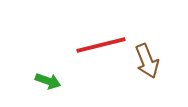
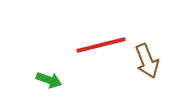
green arrow: moved 1 px right, 1 px up
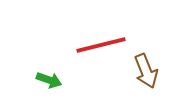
brown arrow: moved 1 px left, 10 px down
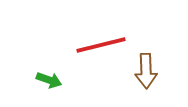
brown arrow: rotated 20 degrees clockwise
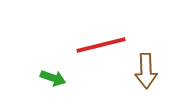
green arrow: moved 4 px right, 2 px up
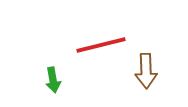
green arrow: moved 2 px down; rotated 60 degrees clockwise
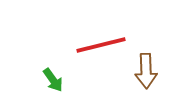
green arrow: rotated 25 degrees counterclockwise
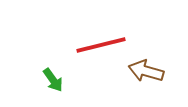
brown arrow: rotated 108 degrees clockwise
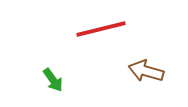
red line: moved 16 px up
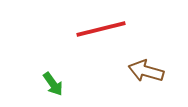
green arrow: moved 4 px down
